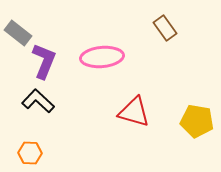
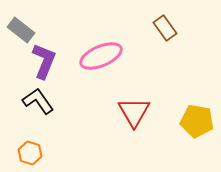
gray rectangle: moved 3 px right, 3 px up
pink ellipse: moved 1 px left, 1 px up; rotated 18 degrees counterclockwise
black L-shape: rotated 12 degrees clockwise
red triangle: rotated 44 degrees clockwise
orange hexagon: rotated 15 degrees clockwise
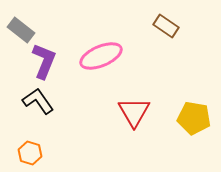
brown rectangle: moved 1 px right, 2 px up; rotated 20 degrees counterclockwise
yellow pentagon: moved 3 px left, 3 px up
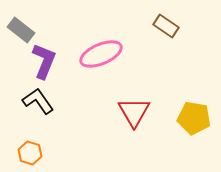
pink ellipse: moved 2 px up
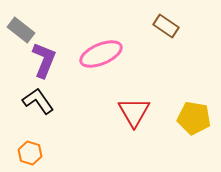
purple L-shape: moved 1 px up
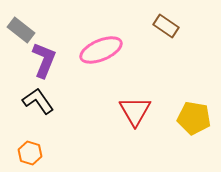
pink ellipse: moved 4 px up
red triangle: moved 1 px right, 1 px up
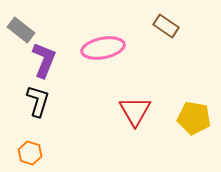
pink ellipse: moved 2 px right, 2 px up; rotated 12 degrees clockwise
black L-shape: rotated 52 degrees clockwise
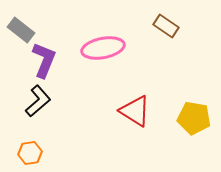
black L-shape: rotated 32 degrees clockwise
red triangle: rotated 28 degrees counterclockwise
orange hexagon: rotated 25 degrees counterclockwise
